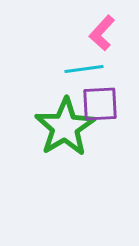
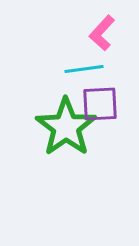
green star: moved 1 px right; rotated 4 degrees counterclockwise
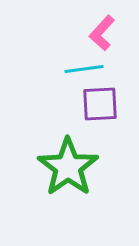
green star: moved 2 px right, 40 px down
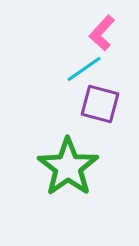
cyan line: rotated 27 degrees counterclockwise
purple square: rotated 18 degrees clockwise
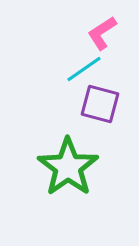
pink L-shape: rotated 15 degrees clockwise
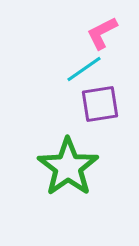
pink L-shape: rotated 6 degrees clockwise
purple square: rotated 24 degrees counterclockwise
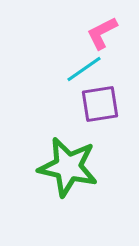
green star: rotated 24 degrees counterclockwise
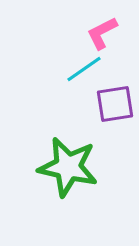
purple square: moved 15 px right
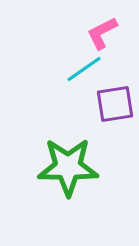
green star: rotated 12 degrees counterclockwise
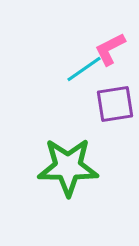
pink L-shape: moved 8 px right, 16 px down
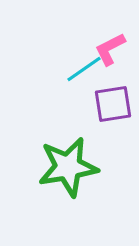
purple square: moved 2 px left
green star: rotated 10 degrees counterclockwise
